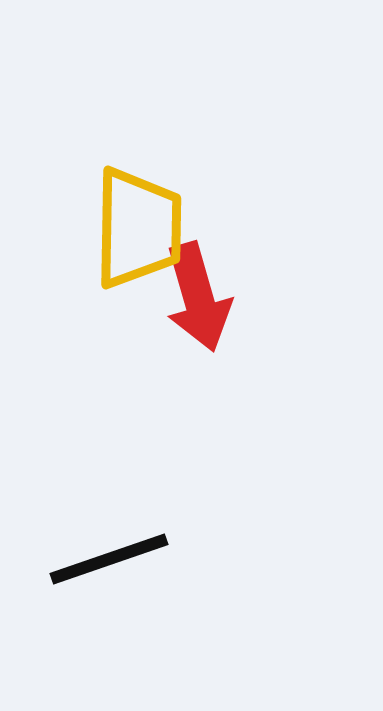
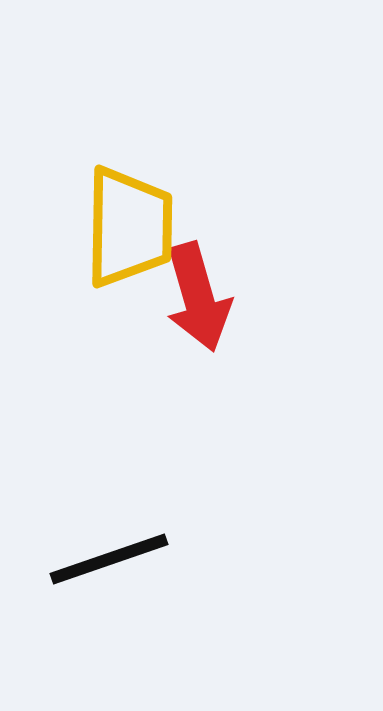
yellow trapezoid: moved 9 px left, 1 px up
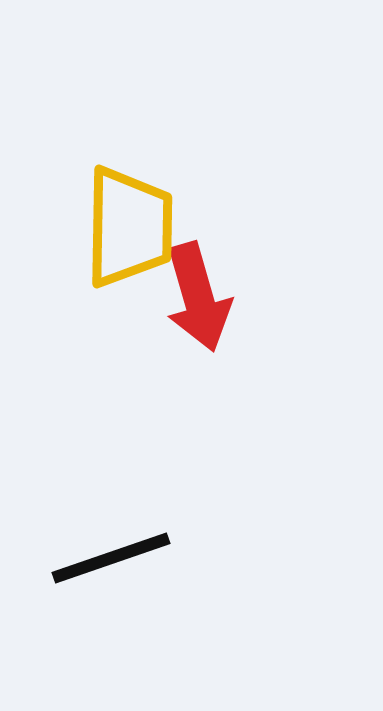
black line: moved 2 px right, 1 px up
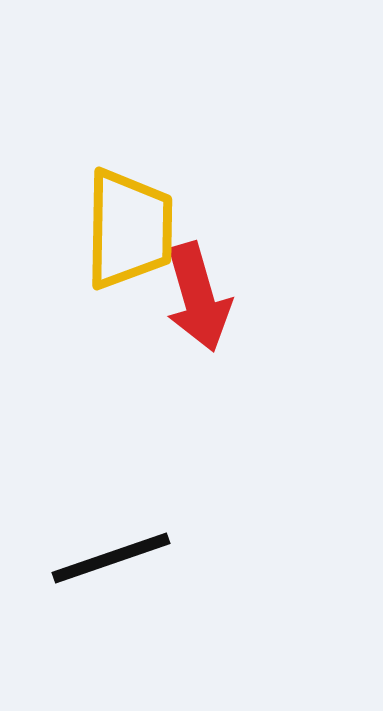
yellow trapezoid: moved 2 px down
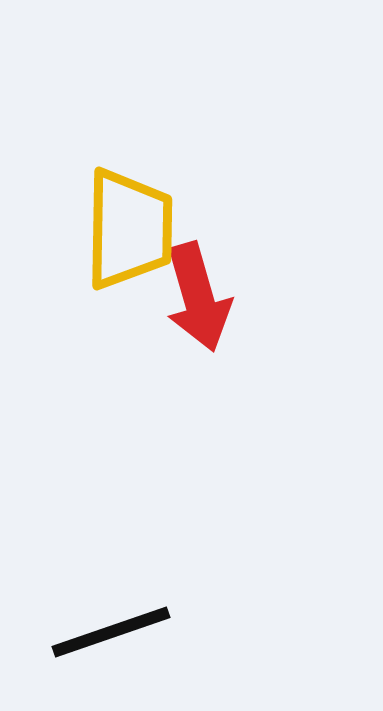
black line: moved 74 px down
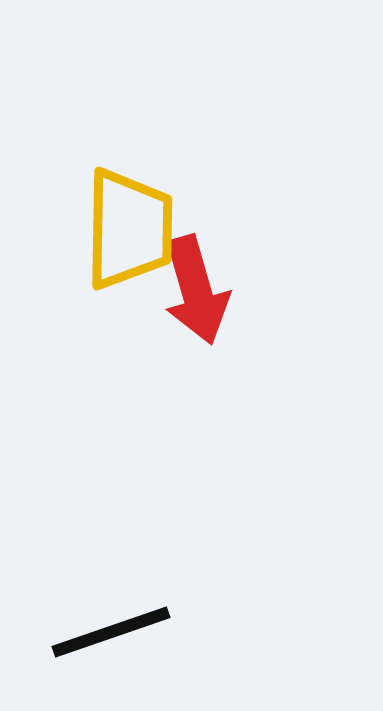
red arrow: moved 2 px left, 7 px up
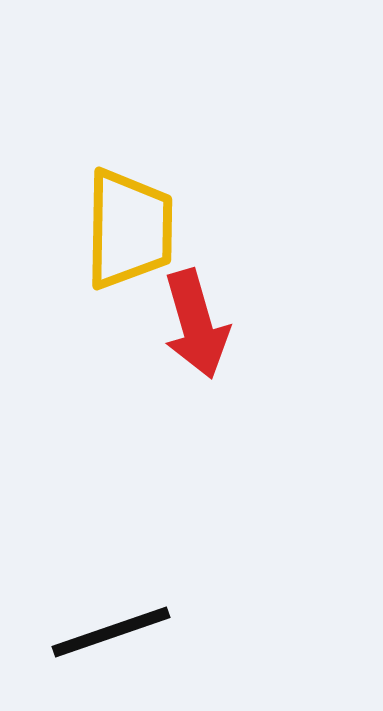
red arrow: moved 34 px down
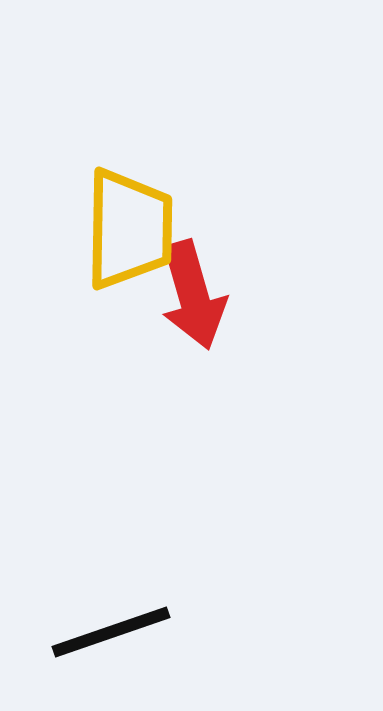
red arrow: moved 3 px left, 29 px up
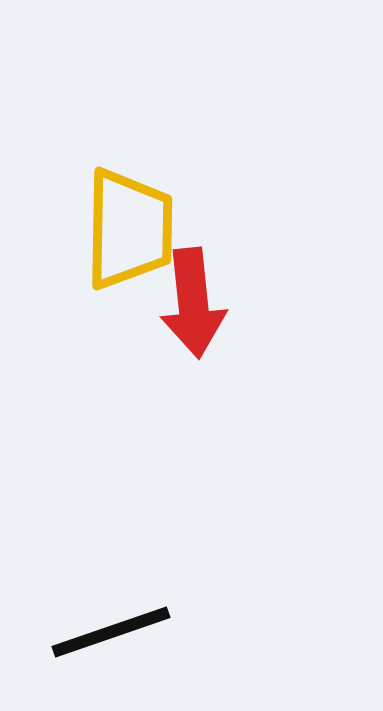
red arrow: moved 8 px down; rotated 10 degrees clockwise
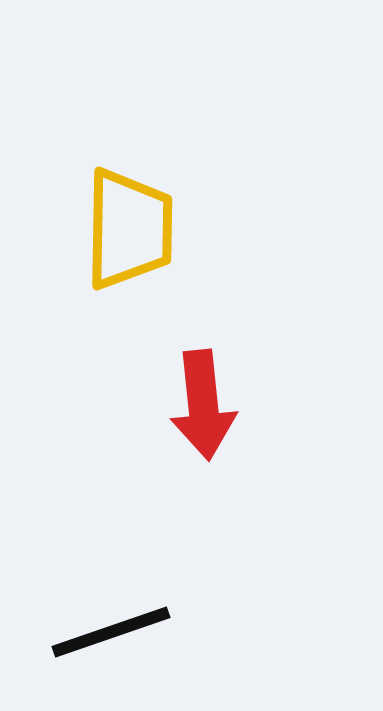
red arrow: moved 10 px right, 102 px down
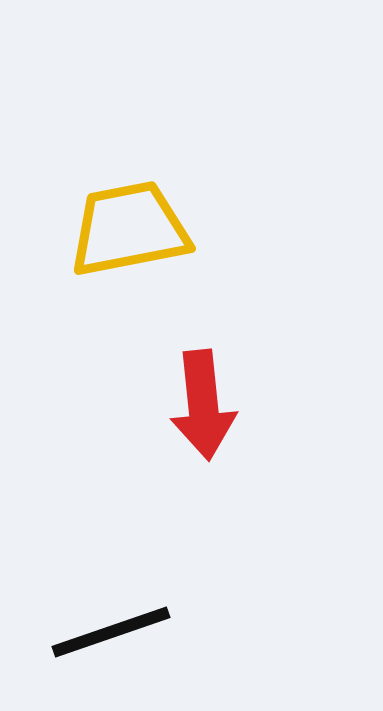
yellow trapezoid: rotated 102 degrees counterclockwise
